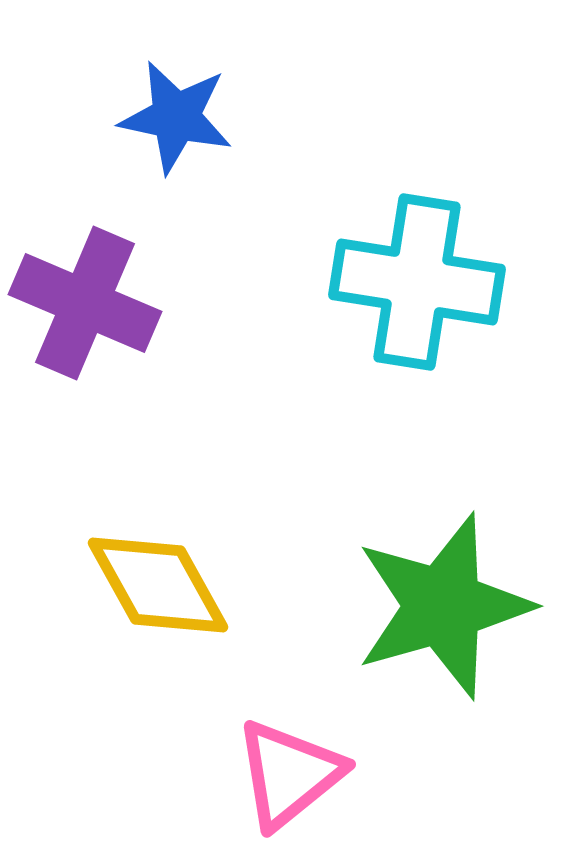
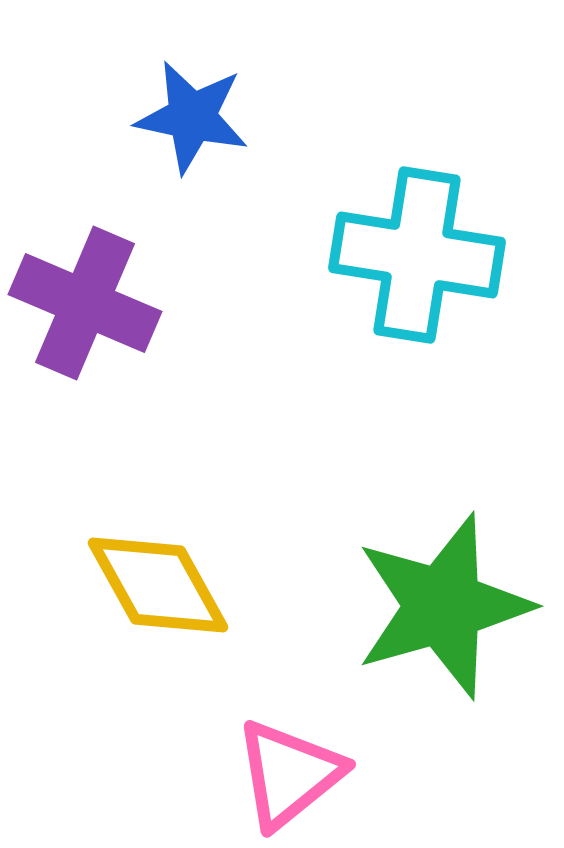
blue star: moved 16 px right
cyan cross: moved 27 px up
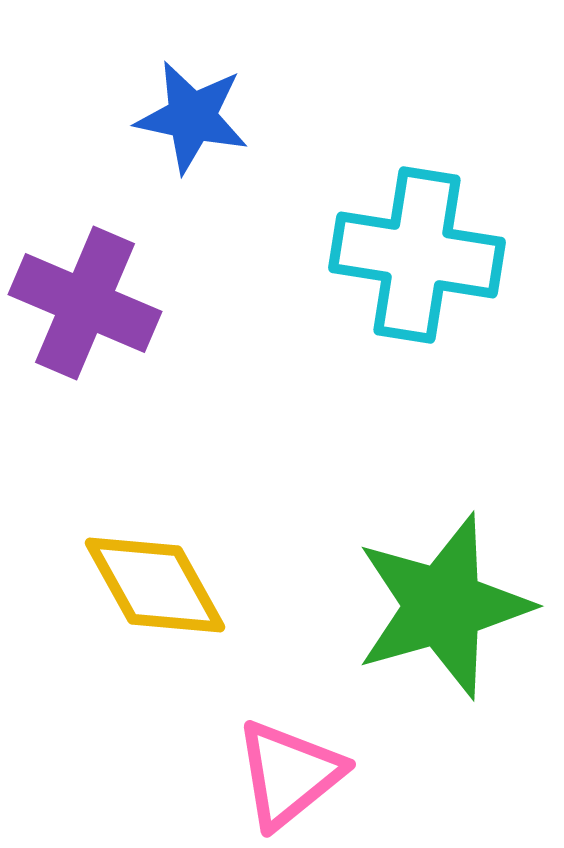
yellow diamond: moved 3 px left
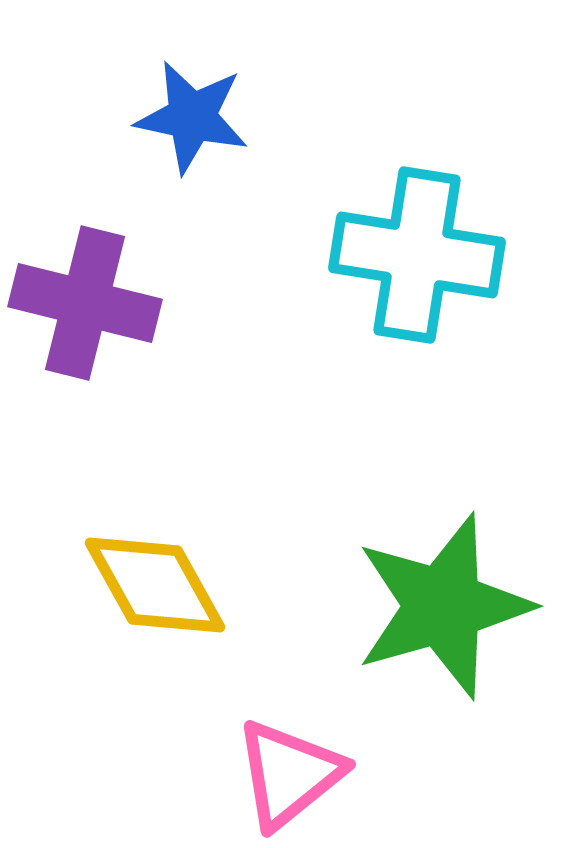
purple cross: rotated 9 degrees counterclockwise
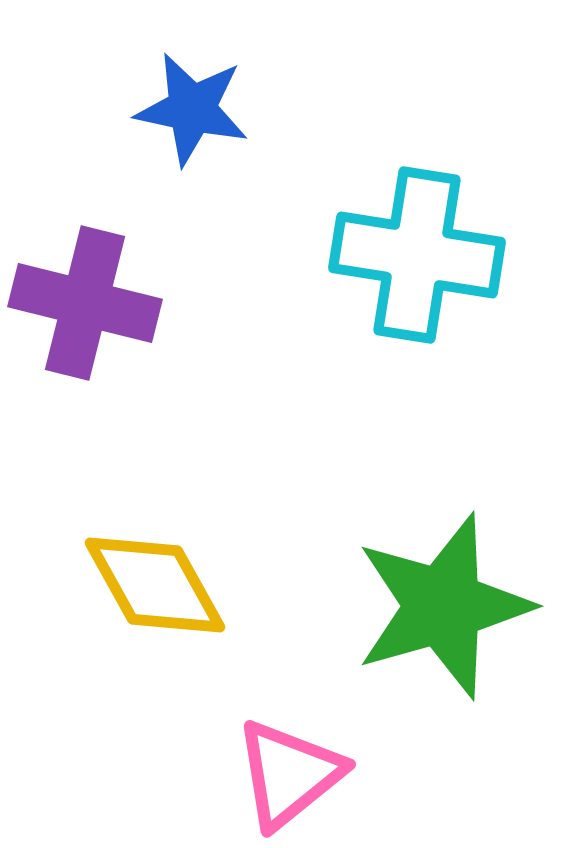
blue star: moved 8 px up
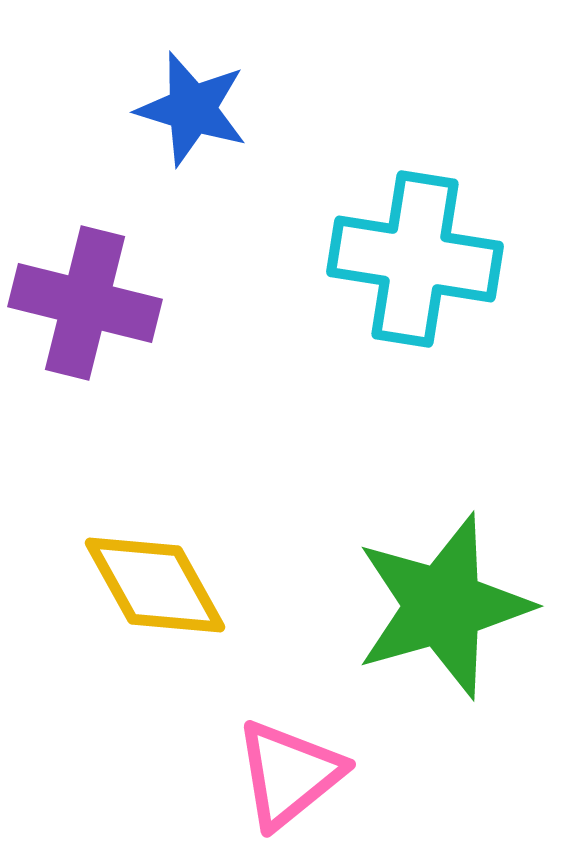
blue star: rotated 5 degrees clockwise
cyan cross: moved 2 px left, 4 px down
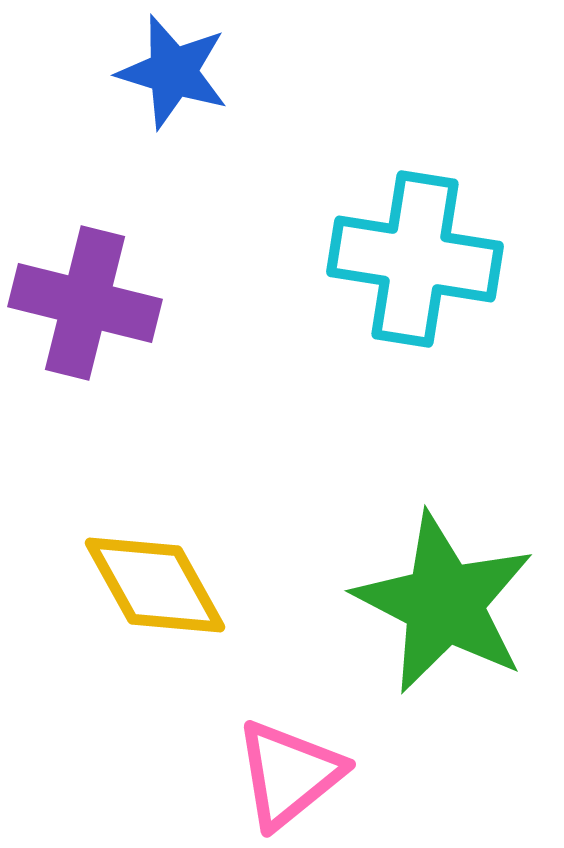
blue star: moved 19 px left, 37 px up
green star: moved 1 px right, 3 px up; rotated 29 degrees counterclockwise
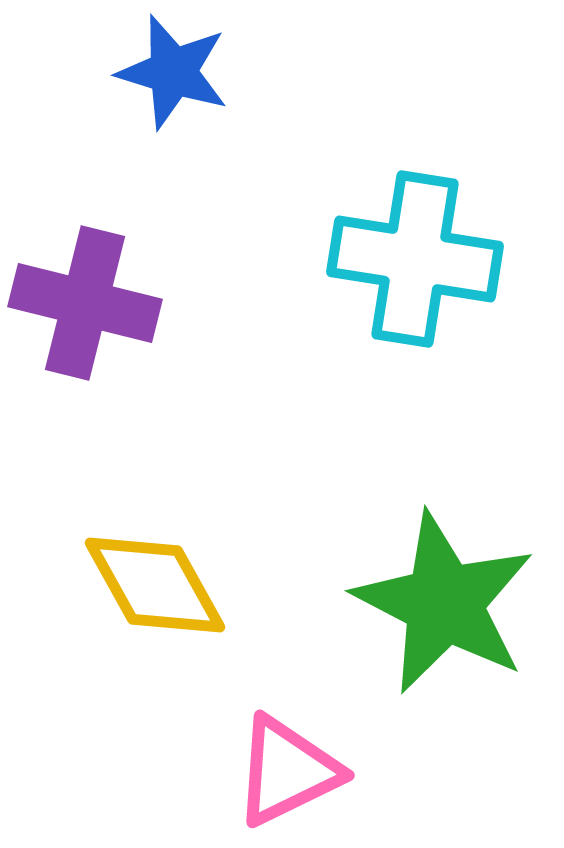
pink triangle: moved 2 px left, 3 px up; rotated 13 degrees clockwise
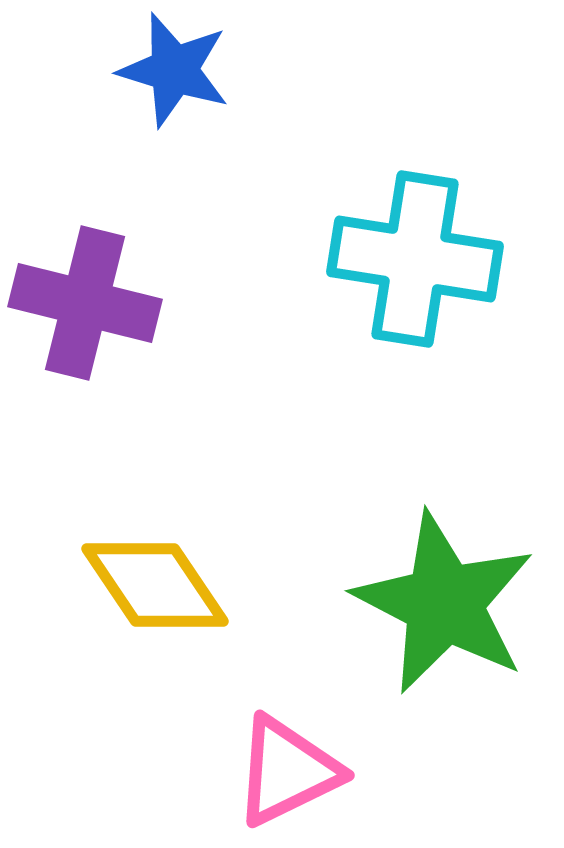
blue star: moved 1 px right, 2 px up
yellow diamond: rotated 5 degrees counterclockwise
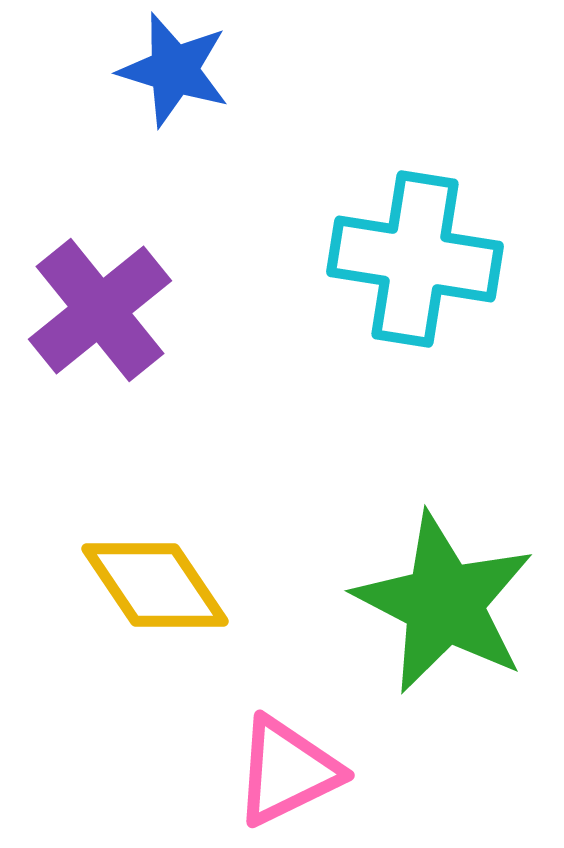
purple cross: moved 15 px right, 7 px down; rotated 37 degrees clockwise
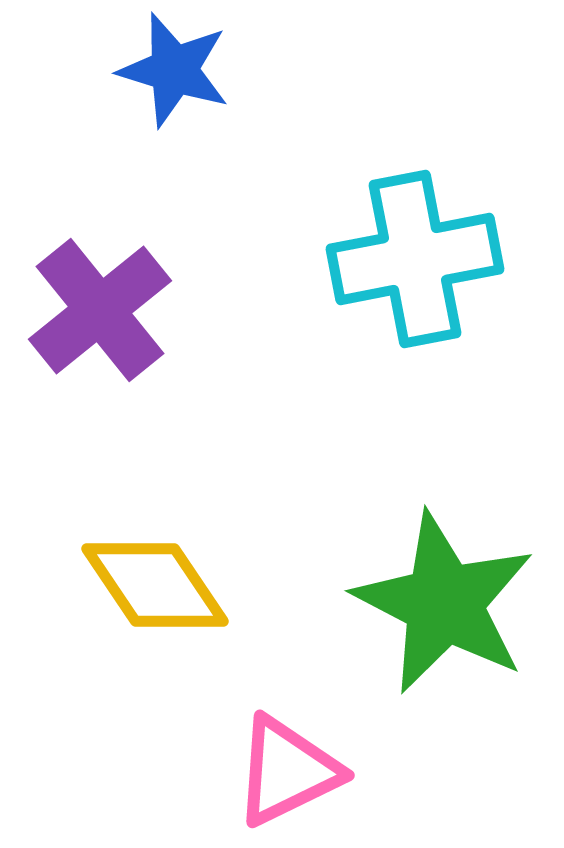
cyan cross: rotated 20 degrees counterclockwise
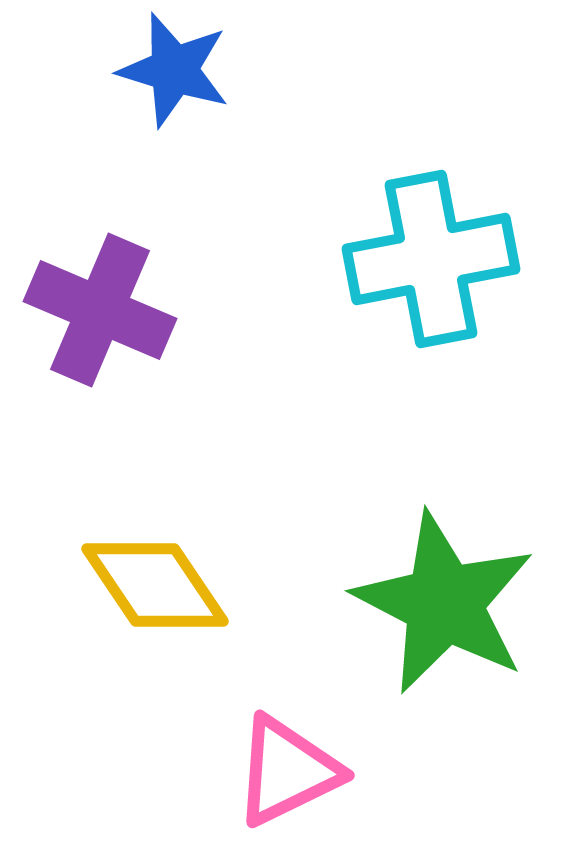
cyan cross: moved 16 px right
purple cross: rotated 28 degrees counterclockwise
